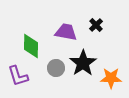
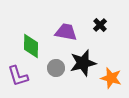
black cross: moved 4 px right
black star: rotated 20 degrees clockwise
orange star: rotated 15 degrees clockwise
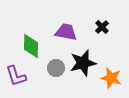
black cross: moved 2 px right, 2 px down
purple L-shape: moved 2 px left
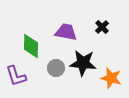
black star: rotated 20 degrees clockwise
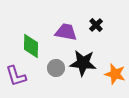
black cross: moved 6 px left, 2 px up
orange star: moved 4 px right, 4 px up
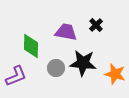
purple L-shape: rotated 95 degrees counterclockwise
